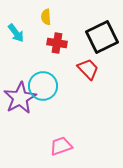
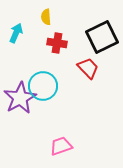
cyan arrow: rotated 120 degrees counterclockwise
red trapezoid: moved 1 px up
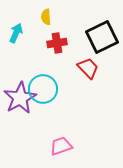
red cross: rotated 18 degrees counterclockwise
cyan circle: moved 3 px down
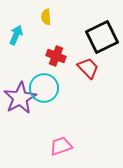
cyan arrow: moved 2 px down
red cross: moved 1 px left, 13 px down; rotated 30 degrees clockwise
cyan circle: moved 1 px right, 1 px up
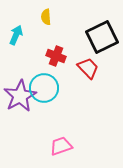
purple star: moved 2 px up
